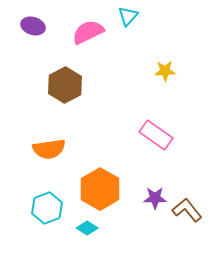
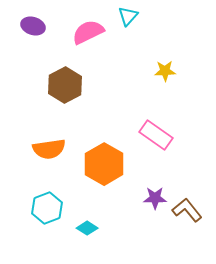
orange hexagon: moved 4 px right, 25 px up
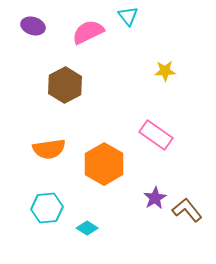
cyan triangle: rotated 20 degrees counterclockwise
purple star: rotated 30 degrees counterclockwise
cyan hexagon: rotated 16 degrees clockwise
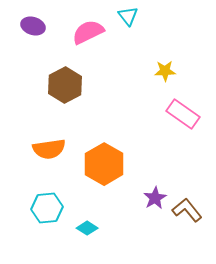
pink rectangle: moved 27 px right, 21 px up
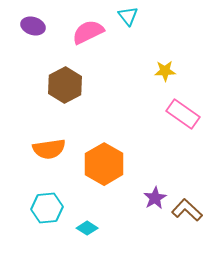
brown L-shape: rotated 8 degrees counterclockwise
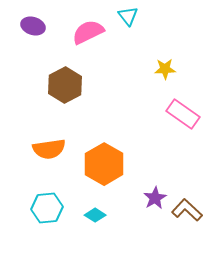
yellow star: moved 2 px up
cyan diamond: moved 8 px right, 13 px up
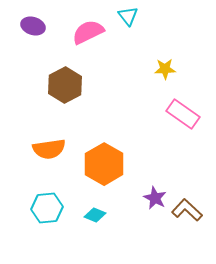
purple star: rotated 15 degrees counterclockwise
cyan diamond: rotated 10 degrees counterclockwise
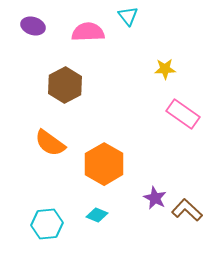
pink semicircle: rotated 24 degrees clockwise
orange semicircle: moved 1 px right, 6 px up; rotated 44 degrees clockwise
cyan hexagon: moved 16 px down
cyan diamond: moved 2 px right
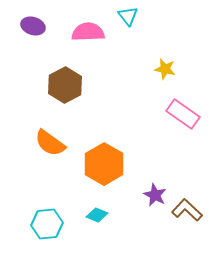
yellow star: rotated 15 degrees clockwise
purple star: moved 3 px up
